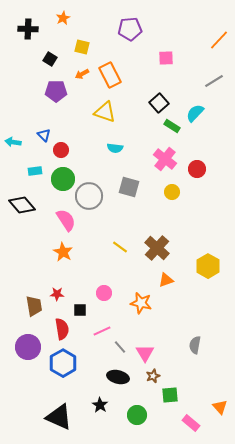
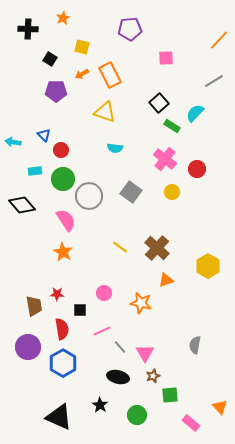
gray square at (129, 187): moved 2 px right, 5 px down; rotated 20 degrees clockwise
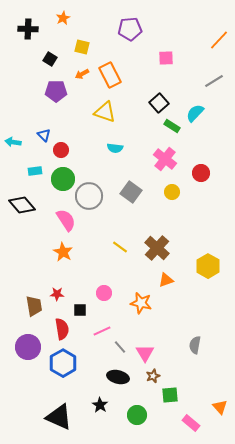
red circle at (197, 169): moved 4 px right, 4 px down
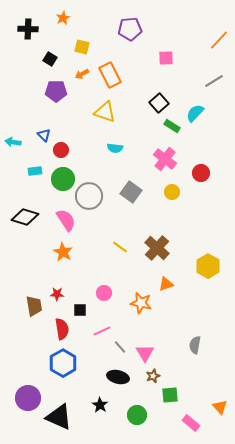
black diamond at (22, 205): moved 3 px right, 12 px down; rotated 32 degrees counterclockwise
orange triangle at (166, 280): moved 4 px down
purple circle at (28, 347): moved 51 px down
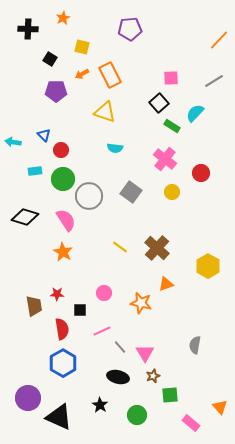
pink square at (166, 58): moved 5 px right, 20 px down
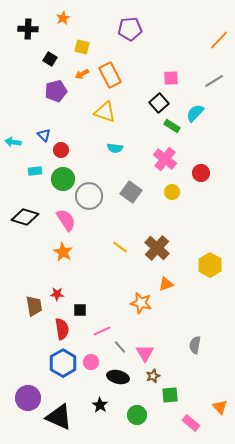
purple pentagon at (56, 91): rotated 15 degrees counterclockwise
yellow hexagon at (208, 266): moved 2 px right, 1 px up
pink circle at (104, 293): moved 13 px left, 69 px down
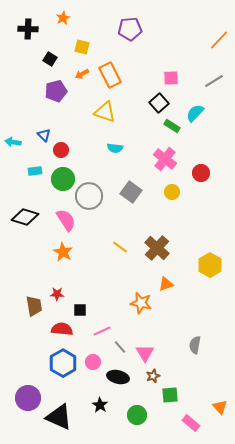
red semicircle at (62, 329): rotated 75 degrees counterclockwise
pink circle at (91, 362): moved 2 px right
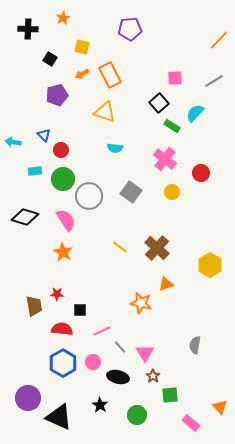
pink square at (171, 78): moved 4 px right
purple pentagon at (56, 91): moved 1 px right, 4 px down
brown star at (153, 376): rotated 16 degrees counterclockwise
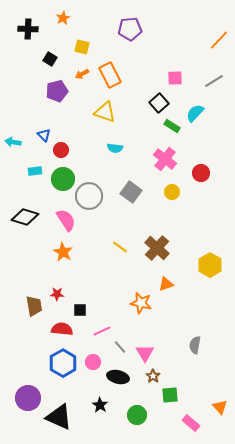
purple pentagon at (57, 95): moved 4 px up
